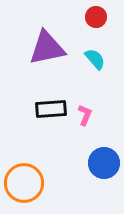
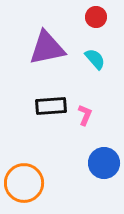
black rectangle: moved 3 px up
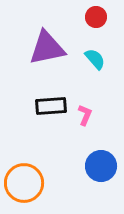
blue circle: moved 3 px left, 3 px down
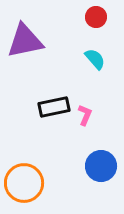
purple triangle: moved 22 px left, 7 px up
black rectangle: moved 3 px right, 1 px down; rotated 8 degrees counterclockwise
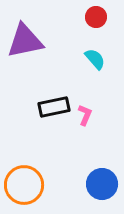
blue circle: moved 1 px right, 18 px down
orange circle: moved 2 px down
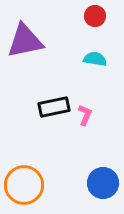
red circle: moved 1 px left, 1 px up
cyan semicircle: rotated 40 degrees counterclockwise
blue circle: moved 1 px right, 1 px up
